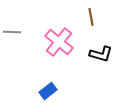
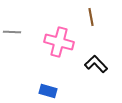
pink cross: rotated 24 degrees counterclockwise
black L-shape: moved 5 px left, 10 px down; rotated 150 degrees counterclockwise
blue rectangle: rotated 54 degrees clockwise
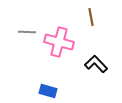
gray line: moved 15 px right
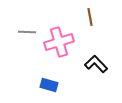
brown line: moved 1 px left
pink cross: rotated 32 degrees counterclockwise
blue rectangle: moved 1 px right, 6 px up
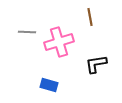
black L-shape: rotated 55 degrees counterclockwise
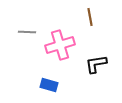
pink cross: moved 1 px right, 3 px down
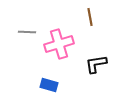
pink cross: moved 1 px left, 1 px up
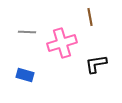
pink cross: moved 3 px right, 1 px up
blue rectangle: moved 24 px left, 10 px up
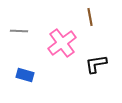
gray line: moved 8 px left, 1 px up
pink cross: rotated 20 degrees counterclockwise
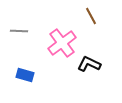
brown line: moved 1 px right, 1 px up; rotated 18 degrees counterclockwise
black L-shape: moved 7 px left; rotated 35 degrees clockwise
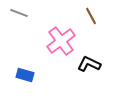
gray line: moved 18 px up; rotated 18 degrees clockwise
pink cross: moved 1 px left, 2 px up
